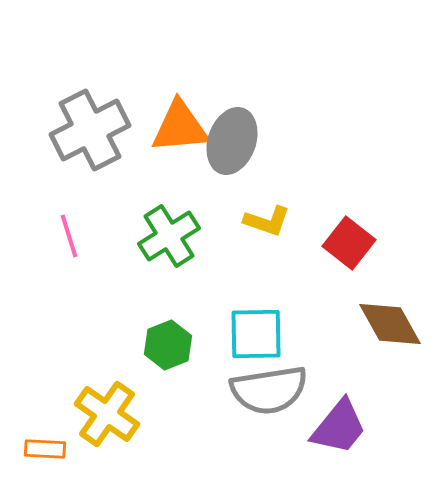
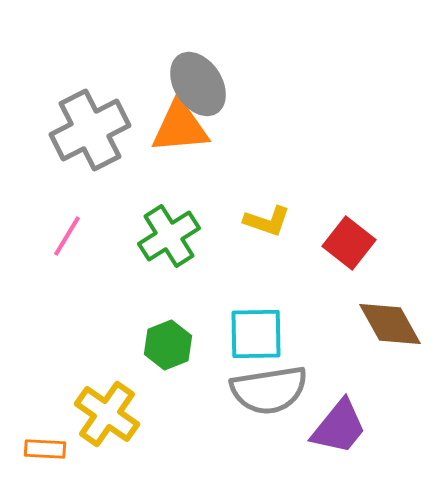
gray ellipse: moved 34 px left, 57 px up; rotated 52 degrees counterclockwise
pink line: moved 2 px left; rotated 48 degrees clockwise
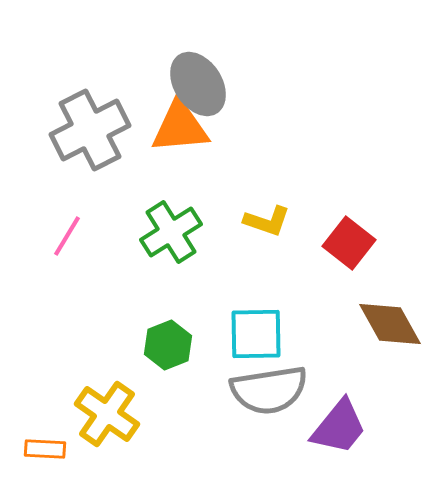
green cross: moved 2 px right, 4 px up
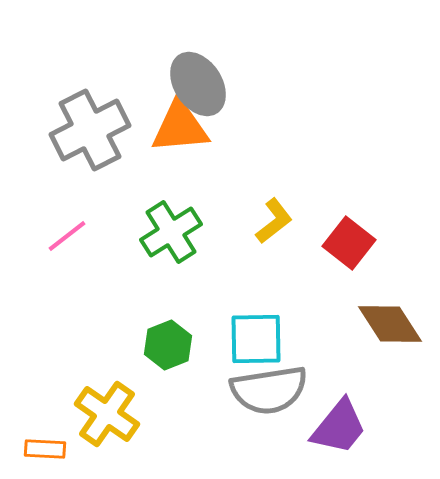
yellow L-shape: moved 7 px right; rotated 57 degrees counterclockwise
pink line: rotated 21 degrees clockwise
brown diamond: rotated 4 degrees counterclockwise
cyan square: moved 5 px down
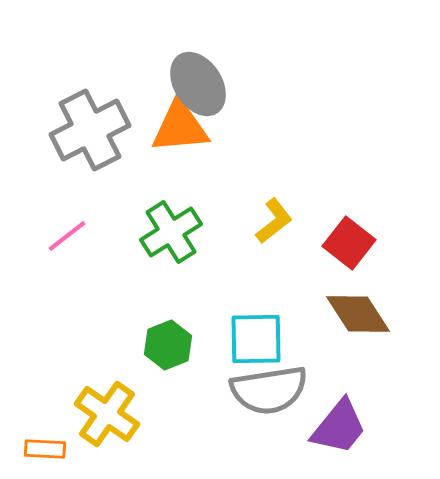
brown diamond: moved 32 px left, 10 px up
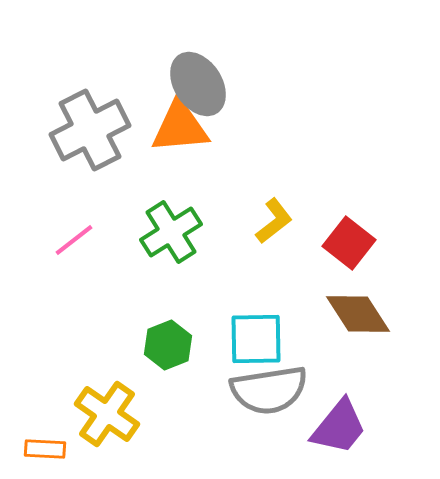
pink line: moved 7 px right, 4 px down
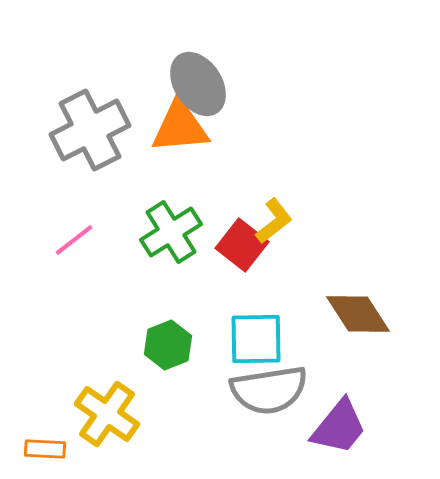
red square: moved 107 px left, 2 px down
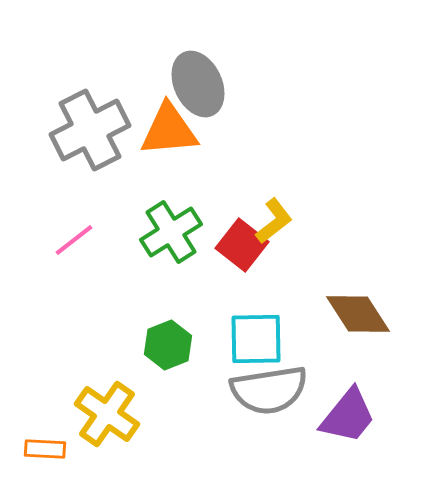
gray ellipse: rotated 8 degrees clockwise
orange triangle: moved 11 px left, 3 px down
purple trapezoid: moved 9 px right, 11 px up
